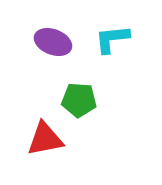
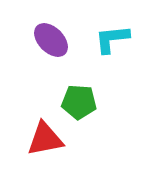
purple ellipse: moved 2 px left, 2 px up; rotated 24 degrees clockwise
green pentagon: moved 2 px down
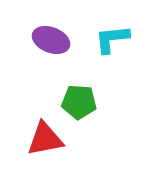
purple ellipse: rotated 24 degrees counterclockwise
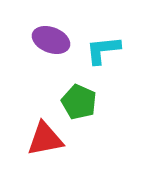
cyan L-shape: moved 9 px left, 11 px down
green pentagon: rotated 20 degrees clockwise
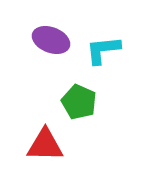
red triangle: moved 6 px down; rotated 12 degrees clockwise
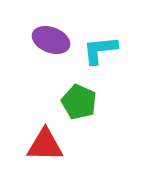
cyan L-shape: moved 3 px left
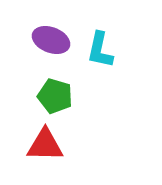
cyan L-shape: rotated 72 degrees counterclockwise
green pentagon: moved 24 px left, 6 px up; rotated 8 degrees counterclockwise
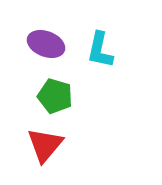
purple ellipse: moved 5 px left, 4 px down
red triangle: rotated 51 degrees counterclockwise
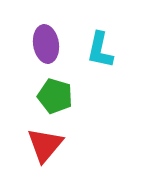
purple ellipse: rotated 60 degrees clockwise
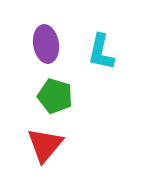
cyan L-shape: moved 1 px right, 2 px down
